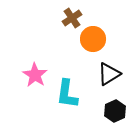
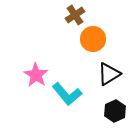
brown cross: moved 3 px right, 3 px up
pink star: moved 1 px right
cyan L-shape: rotated 48 degrees counterclockwise
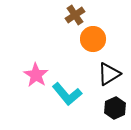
black hexagon: moved 3 px up
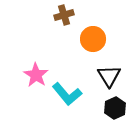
brown cross: moved 11 px left; rotated 18 degrees clockwise
black triangle: moved 2 px down; rotated 30 degrees counterclockwise
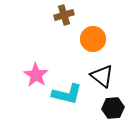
black triangle: moved 7 px left; rotated 20 degrees counterclockwise
cyan L-shape: rotated 36 degrees counterclockwise
black hexagon: moved 2 px left; rotated 20 degrees clockwise
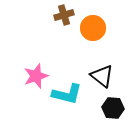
orange circle: moved 11 px up
pink star: moved 1 px down; rotated 20 degrees clockwise
black hexagon: rotated 10 degrees clockwise
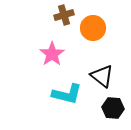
pink star: moved 16 px right, 22 px up; rotated 15 degrees counterclockwise
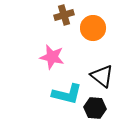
pink star: moved 3 px down; rotated 25 degrees counterclockwise
black hexagon: moved 18 px left
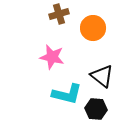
brown cross: moved 5 px left, 1 px up
black hexagon: moved 1 px right, 1 px down
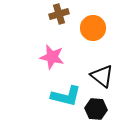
cyan L-shape: moved 1 px left, 2 px down
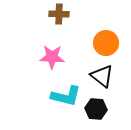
brown cross: rotated 18 degrees clockwise
orange circle: moved 13 px right, 15 px down
pink star: rotated 10 degrees counterclockwise
